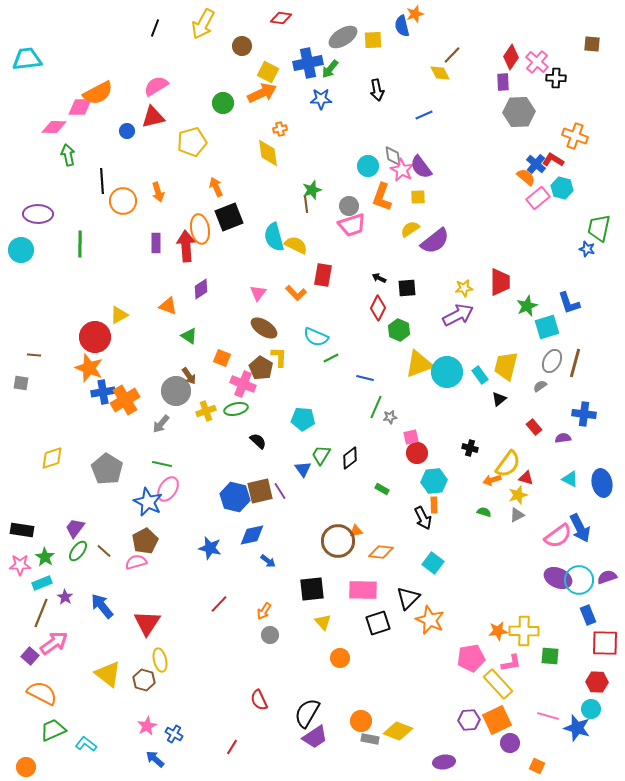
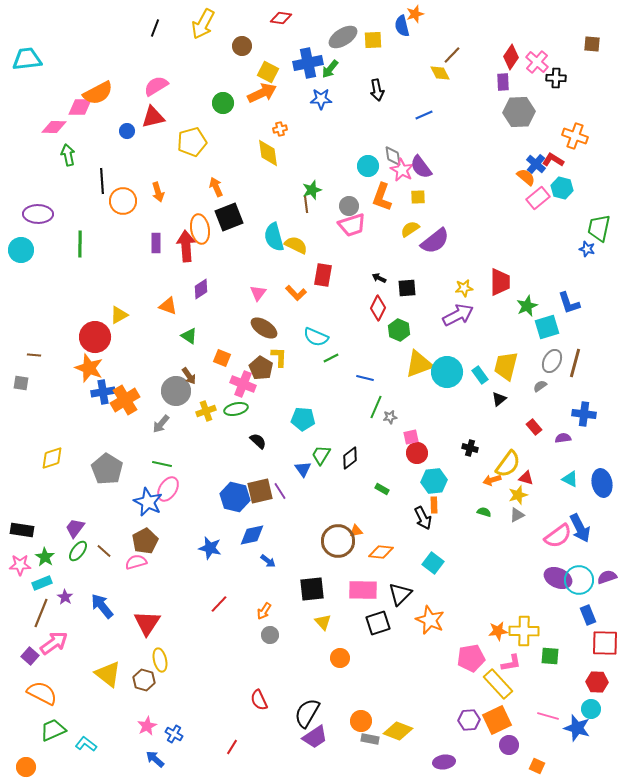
black triangle at (408, 598): moved 8 px left, 4 px up
purple circle at (510, 743): moved 1 px left, 2 px down
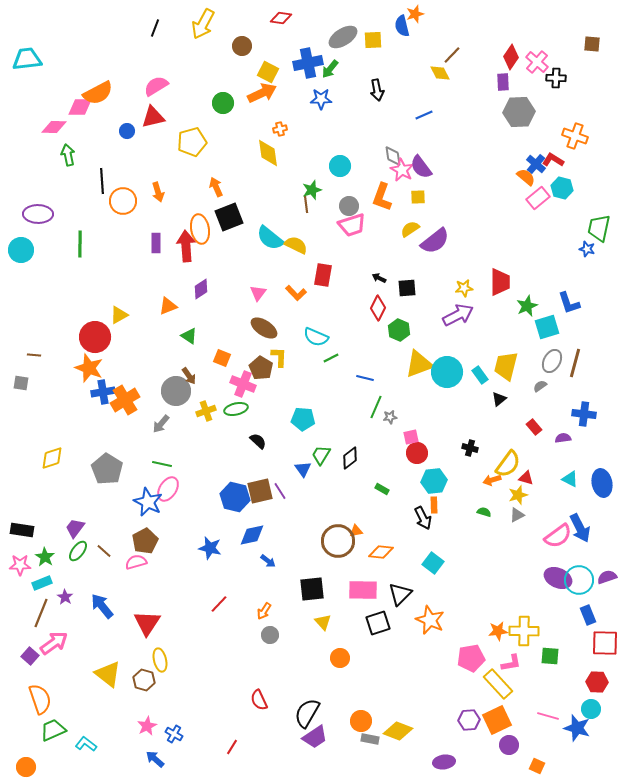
cyan circle at (368, 166): moved 28 px left
cyan semicircle at (274, 237): moved 4 px left, 1 px down; rotated 36 degrees counterclockwise
orange triangle at (168, 306): rotated 42 degrees counterclockwise
orange semicircle at (42, 693): moved 2 px left, 6 px down; rotated 44 degrees clockwise
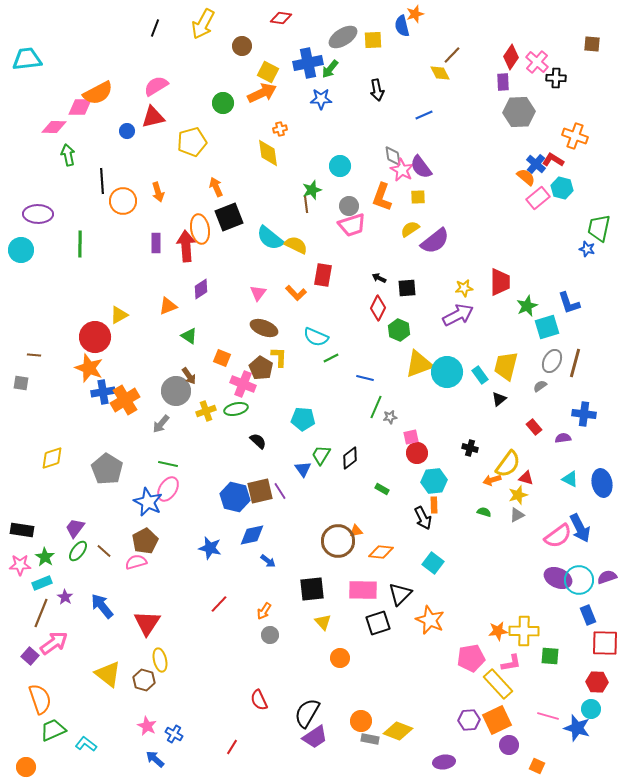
brown ellipse at (264, 328): rotated 12 degrees counterclockwise
green line at (162, 464): moved 6 px right
pink star at (147, 726): rotated 18 degrees counterclockwise
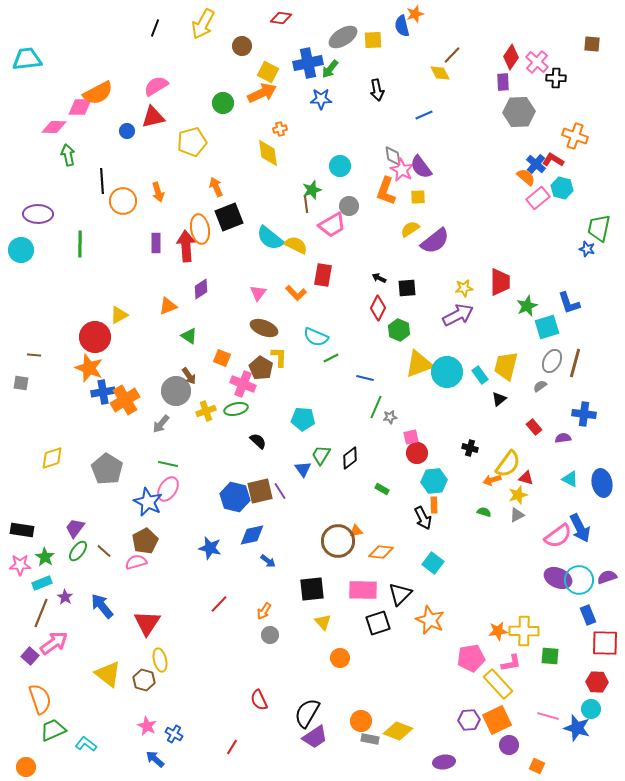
orange L-shape at (382, 197): moved 4 px right, 6 px up
pink trapezoid at (352, 225): moved 20 px left; rotated 12 degrees counterclockwise
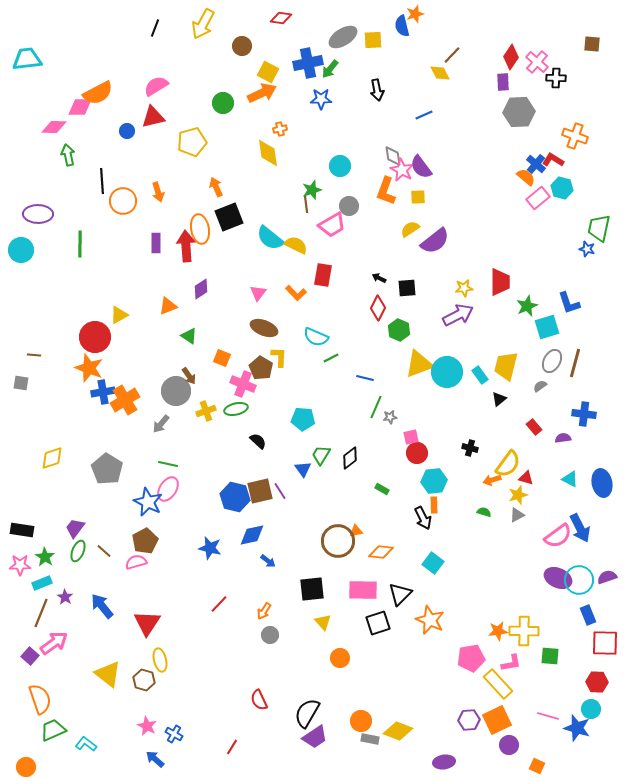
green ellipse at (78, 551): rotated 15 degrees counterclockwise
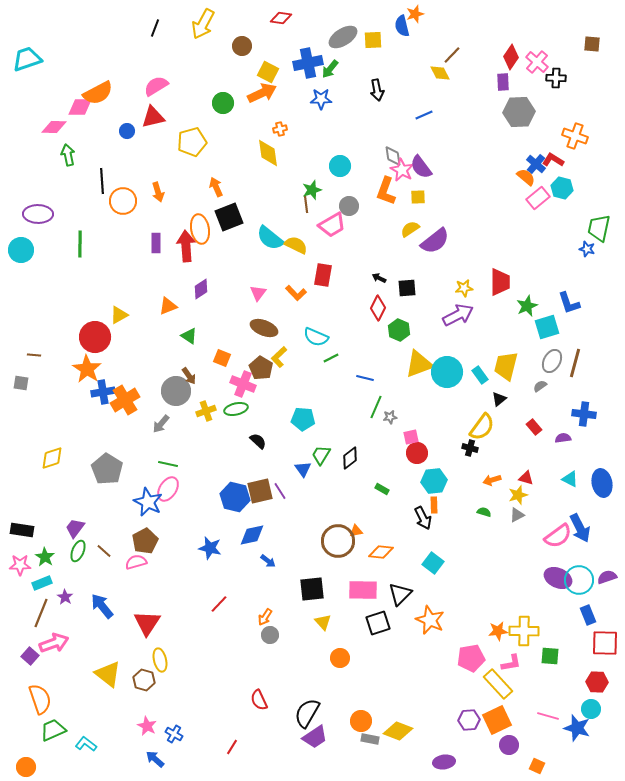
cyan trapezoid at (27, 59): rotated 12 degrees counterclockwise
yellow L-shape at (279, 357): rotated 135 degrees counterclockwise
orange star at (89, 368): moved 2 px left, 1 px down; rotated 12 degrees clockwise
yellow semicircle at (508, 464): moved 26 px left, 37 px up
orange arrow at (264, 611): moved 1 px right, 6 px down
pink arrow at (54, 643): rotated 16 degrees clockwise
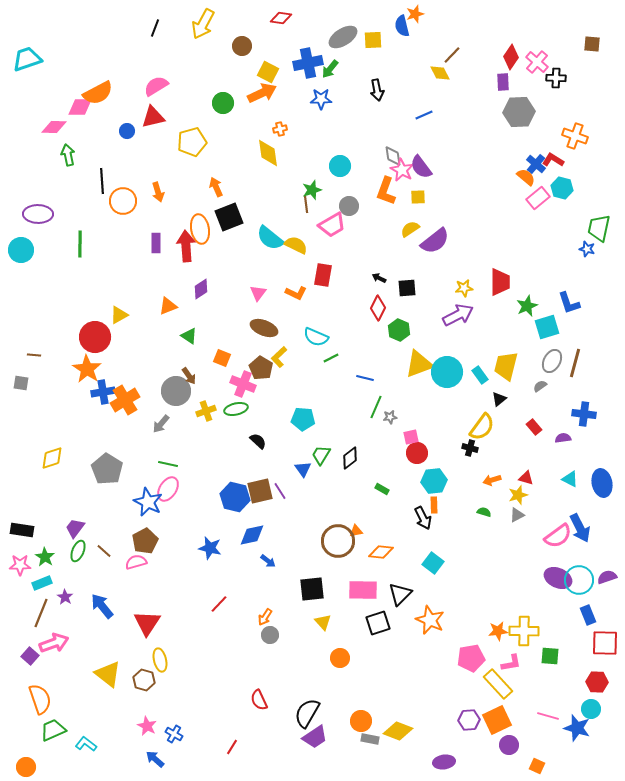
orange L-shape at (296, 293): rotated 20 degrees counterclockwise
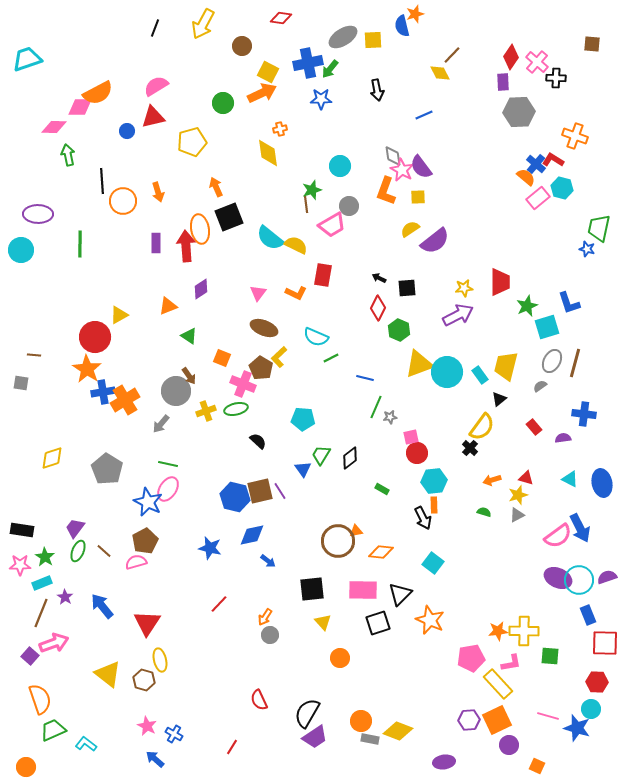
black cross at (470, 448): rotated 28 degrees clockwise
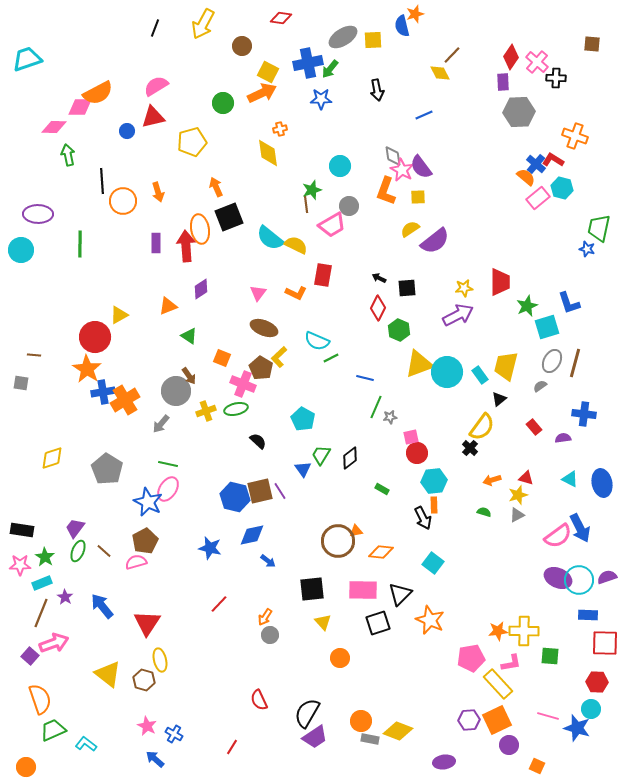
cyan semicircle at (316, 337): moved 1 px right, 4 px down
cyan pentagon at (303, 419): rotated 25 degrees clockwise
blue rectangle at (588, 615): rotated 66 degrees counterclockwise
